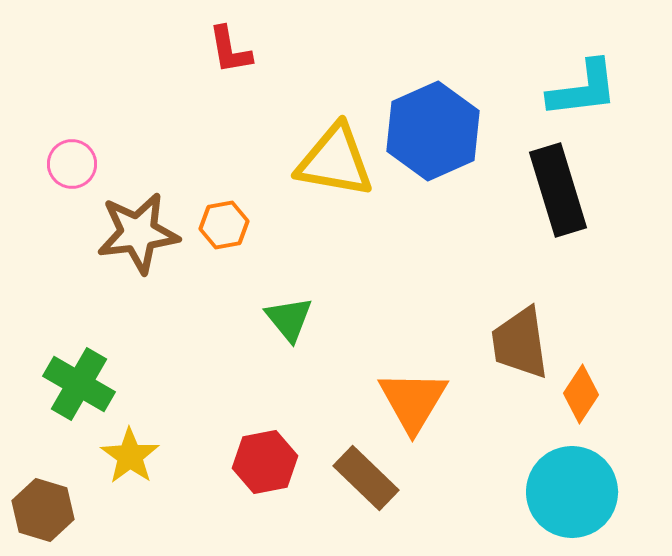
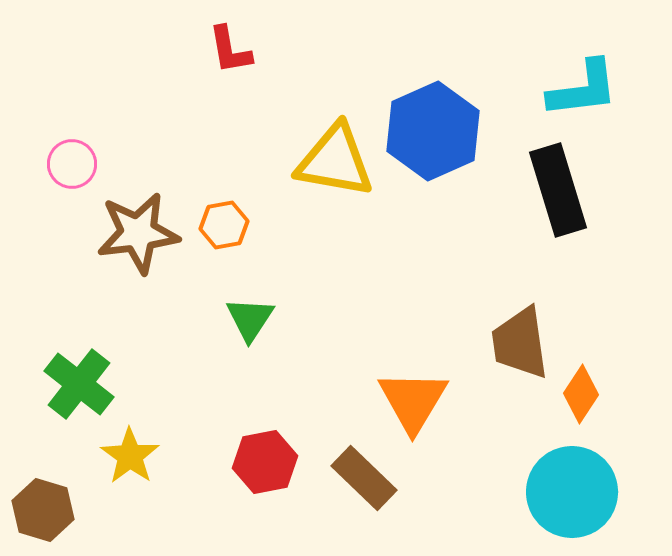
green triangle: moved 39 px left; rotated 12 degrees clockwise
green cross: rotated 8 degrees clockwise
brown rectangle: moved 2 px left
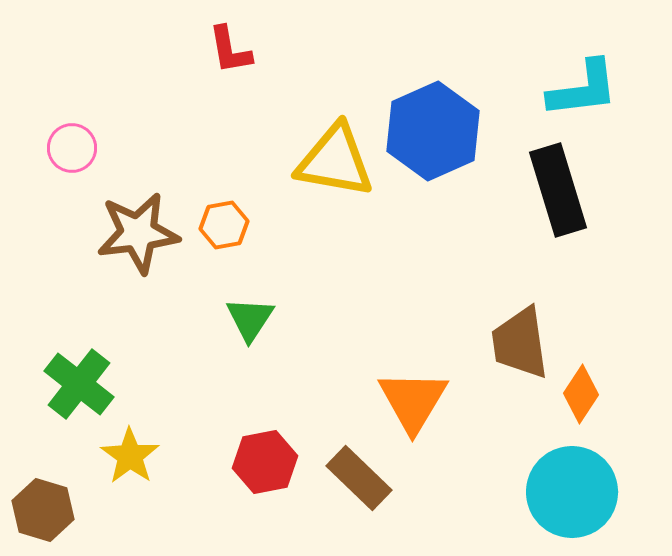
pink circle: moved 16 px up
brown rectangle: moved 5 px left
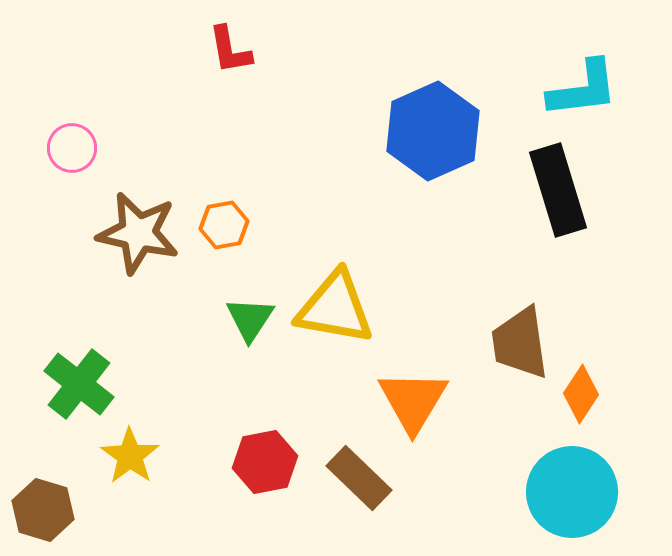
yellow triangle: moved 147 px down
brown star: rotated 20 degrees clockwise
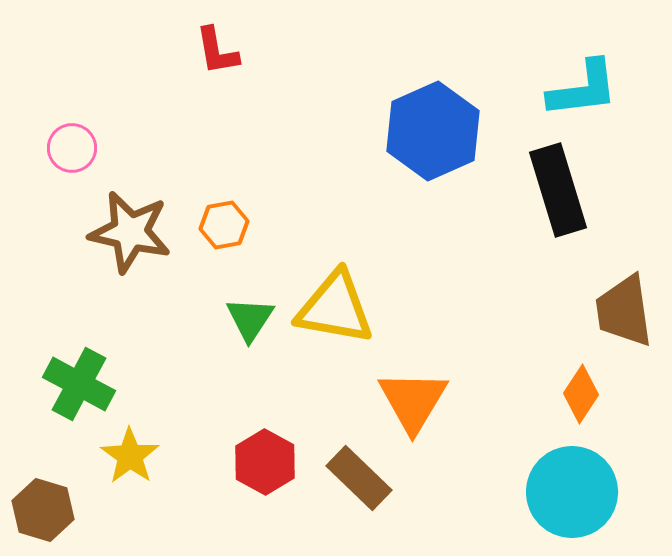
red L-shape: moved 13 px left, 1 px down
brown star: moved 8 px left, 1 px up
brown trapezoid: moved 104 px right, 32 px up
green cross: rotated 10 degrees counterclockwise
red hexagon: rotated 20 degrees counterclockwise
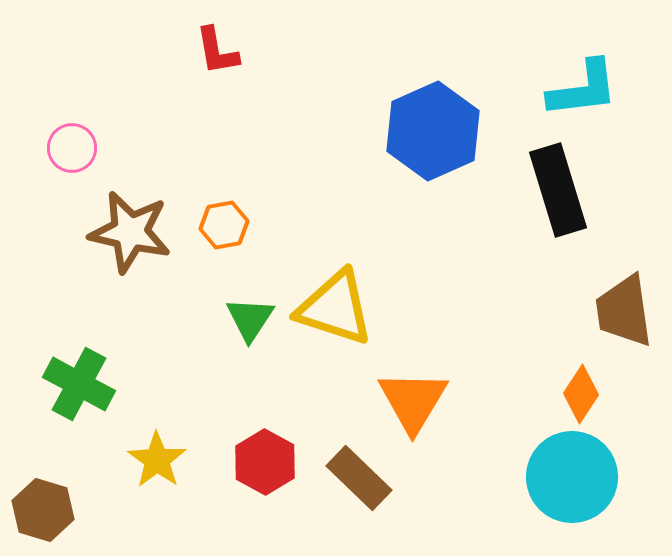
yellow triangle: rotated 8 degrees clockwise
yellow star: moved 27 px right, 4 px down
cyan circle: moved 15 px up
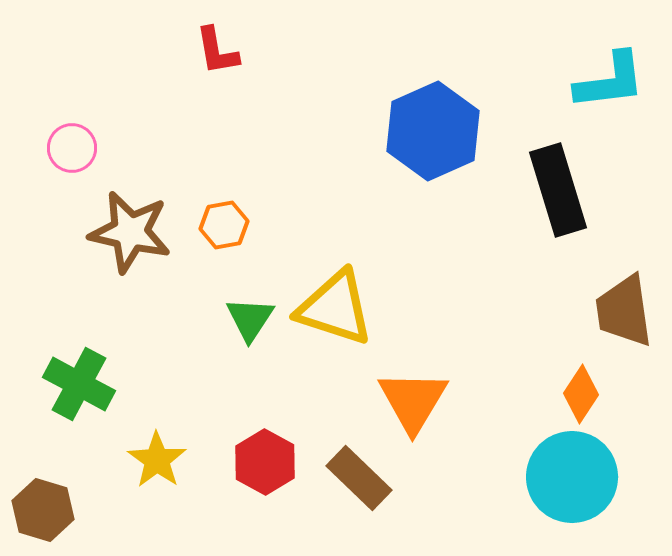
cyan L-shape: moved 27 px right, 8 px up
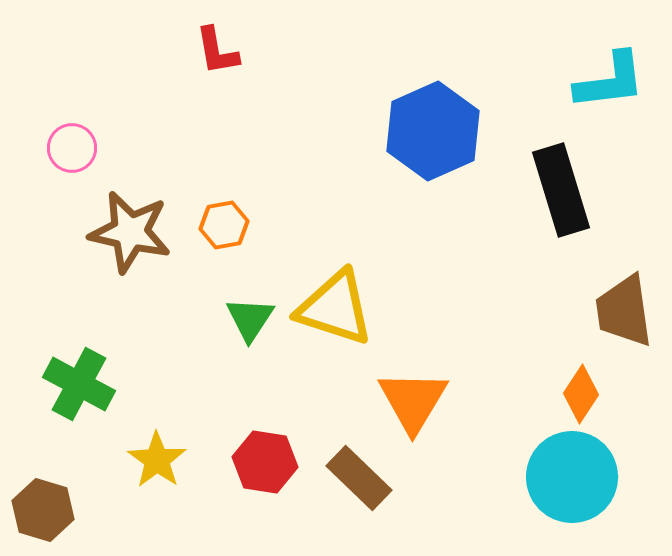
black rectangle: moved 3 px right
red hexagon: rotated 20 degrees counterclockwise
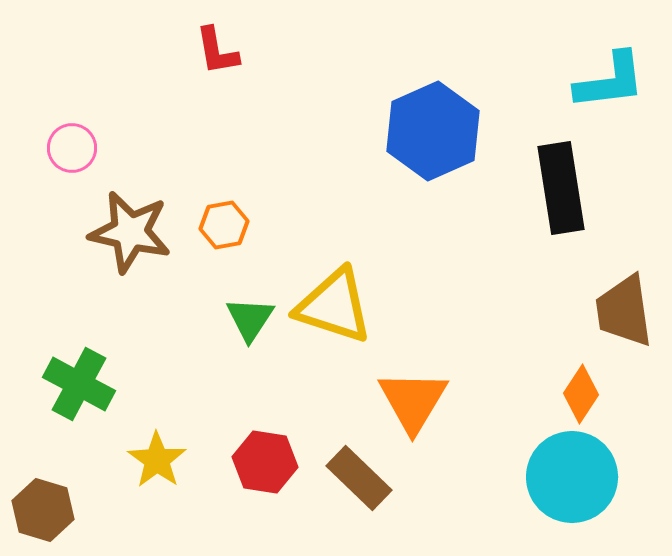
black rectangle: moved 2 px up; rotated 8 degrees clockwise
yellow triangle: moved 1 px left, 2 px up
